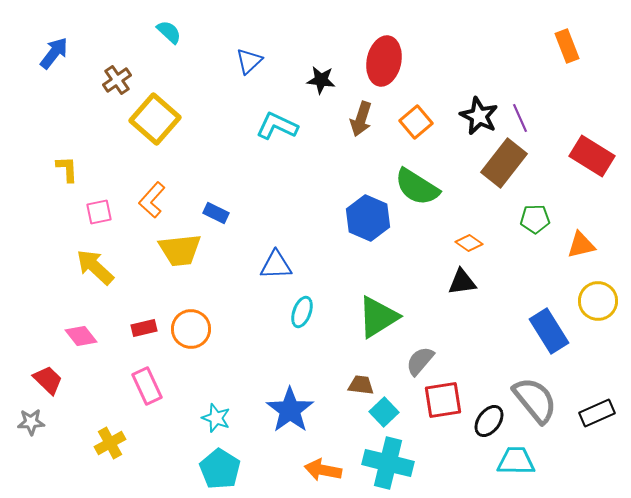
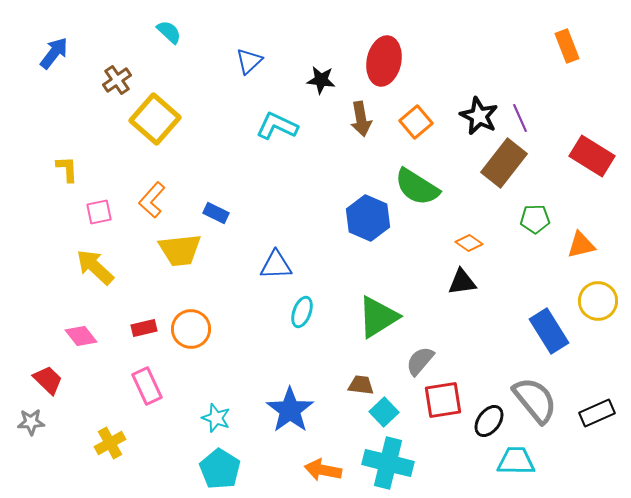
brown arrow at (361, 119): rotated 28 degrees counterclockwise
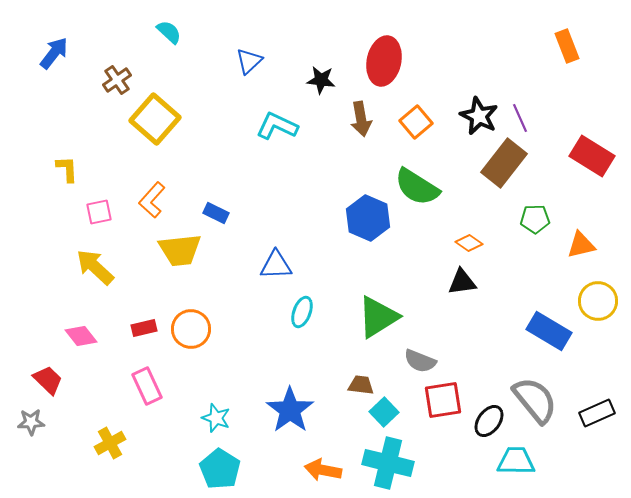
blue rectangle at (549, 331): rotated 27 degrees counterclockwise
gray semicircle at (420, 361): rotated 108 degrees counterclockwise
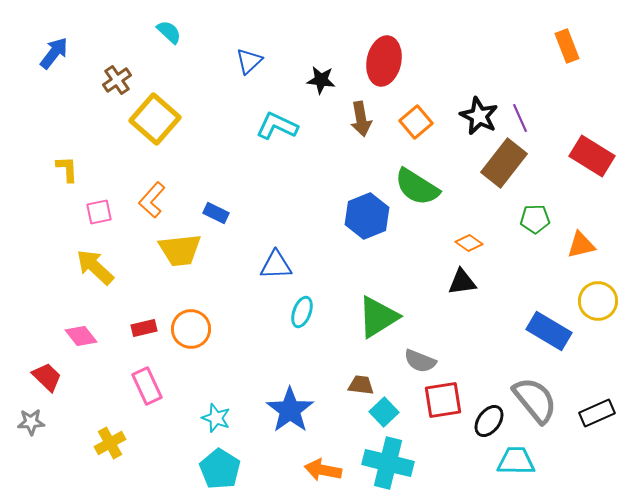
blue hexagon at (368, 218): moved 1 px left, 2 px up; rotated 15 degrees clockwise
red trapezoid at (48, 380): moved 1 px left, 3 px up
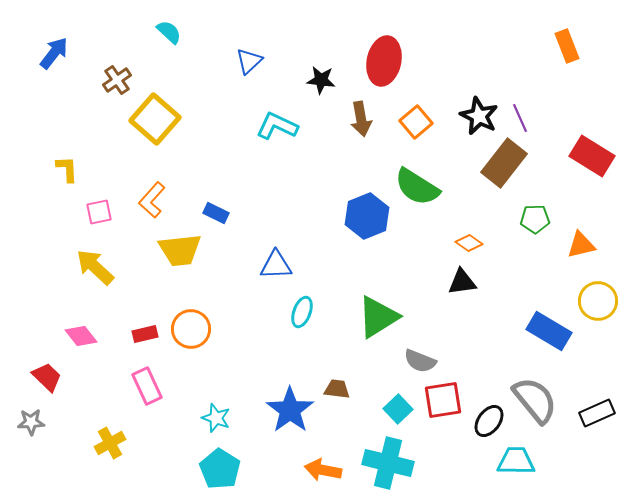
red rectangle at (144, 328): moved 1 px right, 6 px down
brown trapezoid at (361, 385): moved 24 px left, 4 px down
cyan square at (384, 412): moved 14 px right, 3 px up
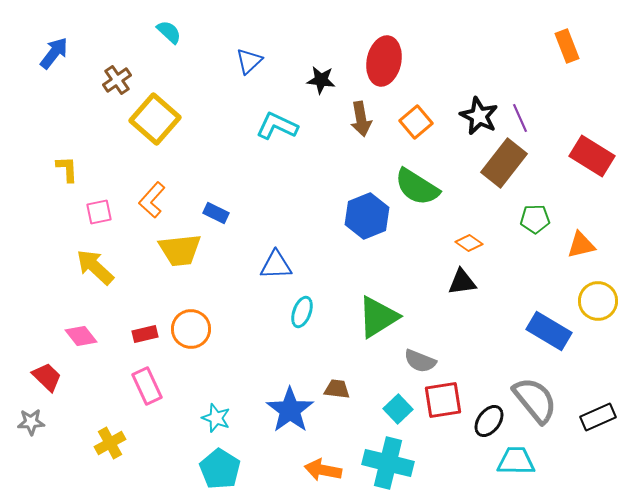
black rectangle at (597, 413): moved 1 px right, 4 px down
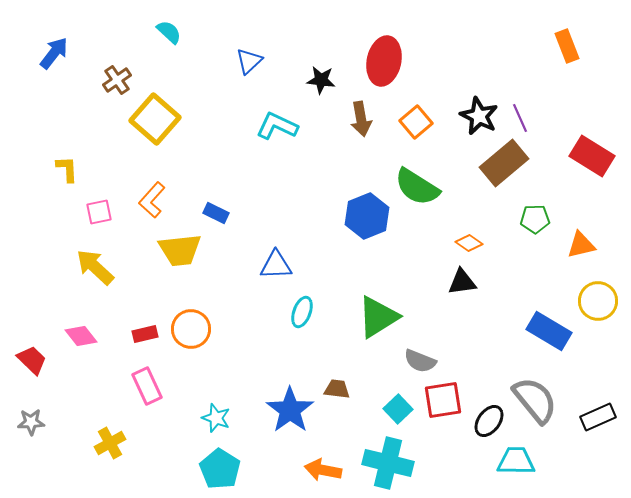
brown rectangle at (504, 163): rotated 12 degrees clockwise
red trapezoid at (47, 377): moved 15 px left, 17 px up
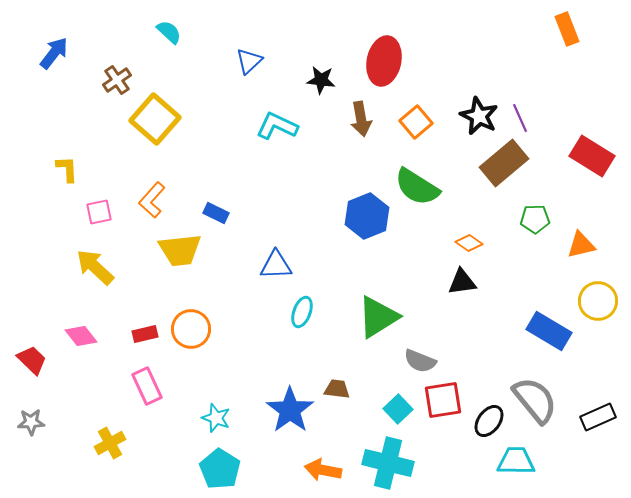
orange rectangle at (567, 46): moved 17 px up
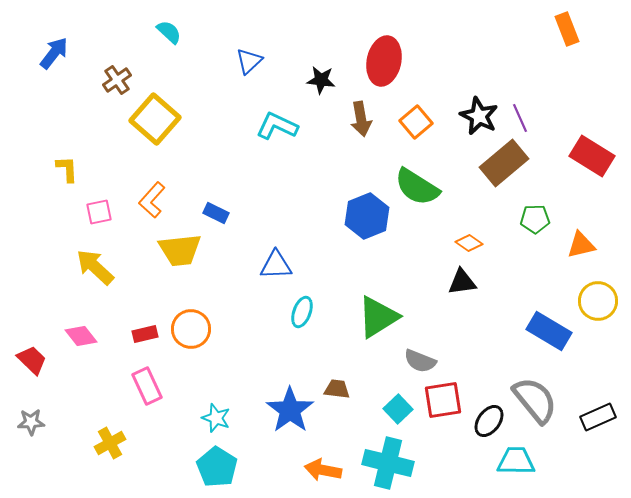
cyan pentagon at (220, 469): moved 3 px left, 2 px up
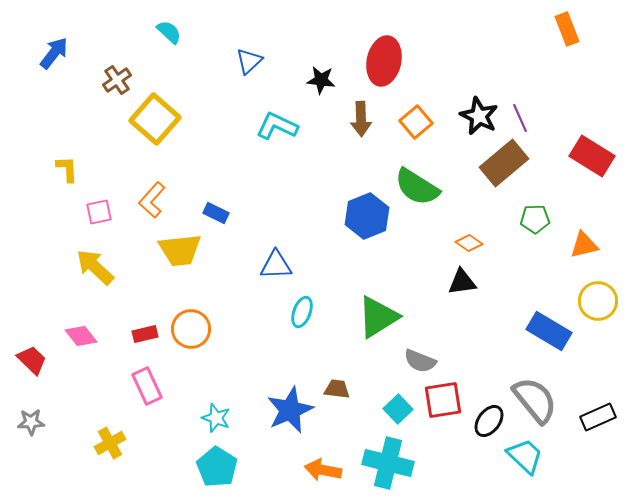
brown arrow at (361, 119): rotated 8 degrees clockwise
orange triangle at (581, 245): moved 3 px right
blue star at (290, 410): rotated 12 degrees clockwise
cyan trapezoid at (516, 461): moved 9 px right, 5 px up; rotated 42 degrees clockwise
